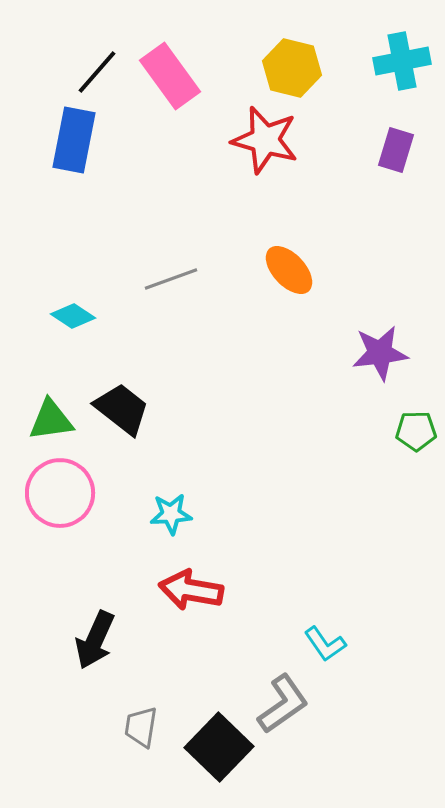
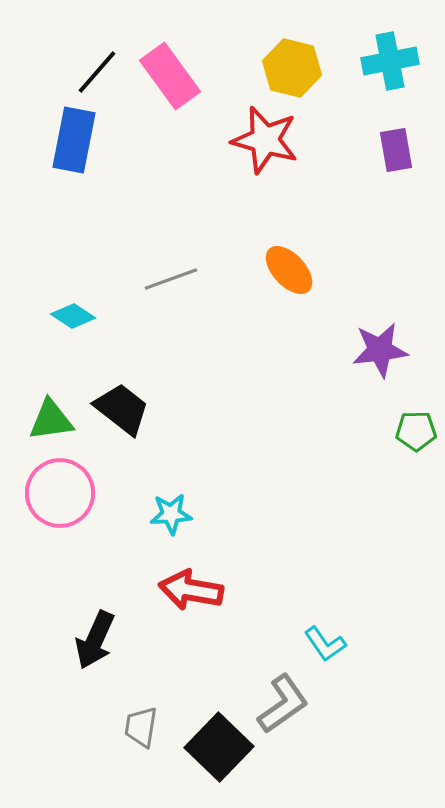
cyan cross: moved 12 px left
purple rectangle: rotated 27 degrees counterclockwise
purple star: moved 3 px up
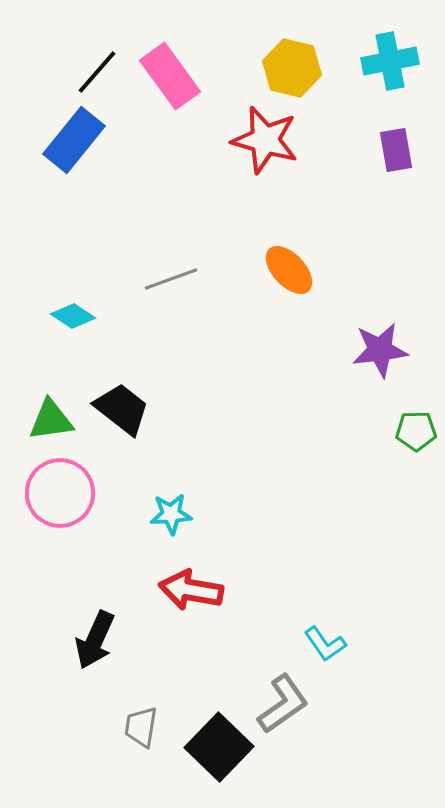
blue rectangle: rotated 28 degrees clockwise
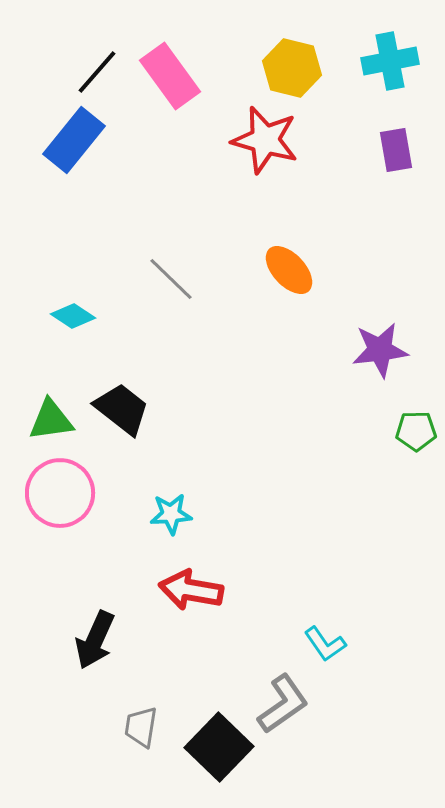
gray line: rotated 64 degrees clockwise
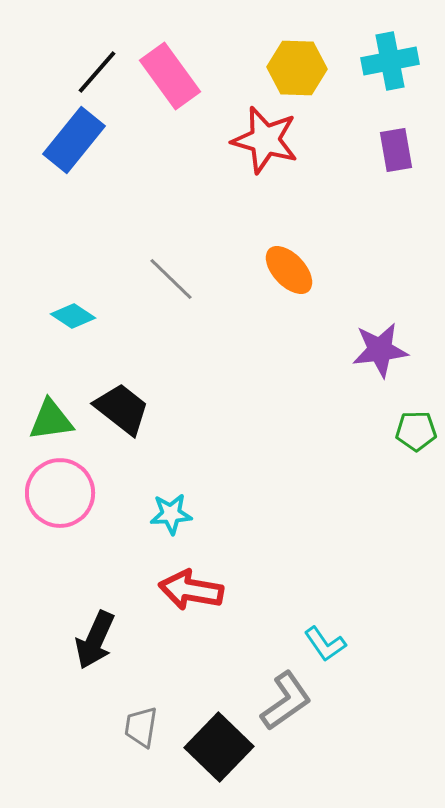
yellow hexagon: moved 5 px right; rotated 12 degrees counterclockwise
gray L-shape: moved 3 px right, 3 px up
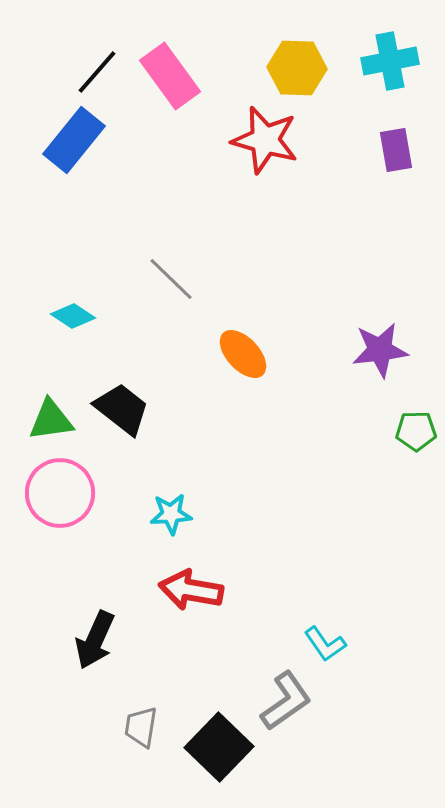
orange ellipse: moved 46 px left, 84 px down
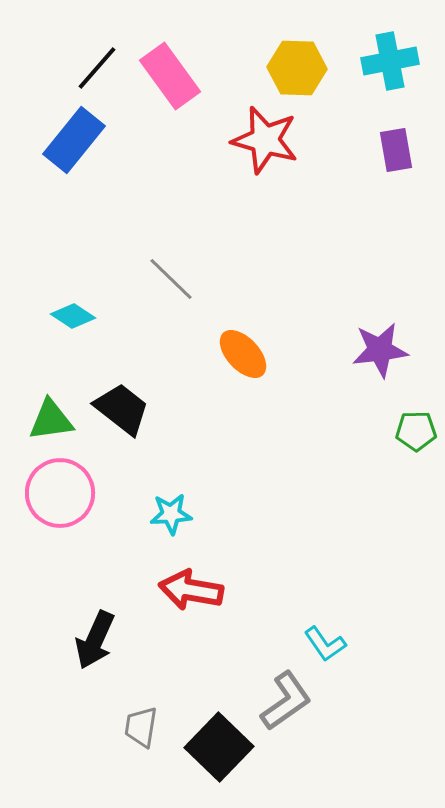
black line: moved 4 px up
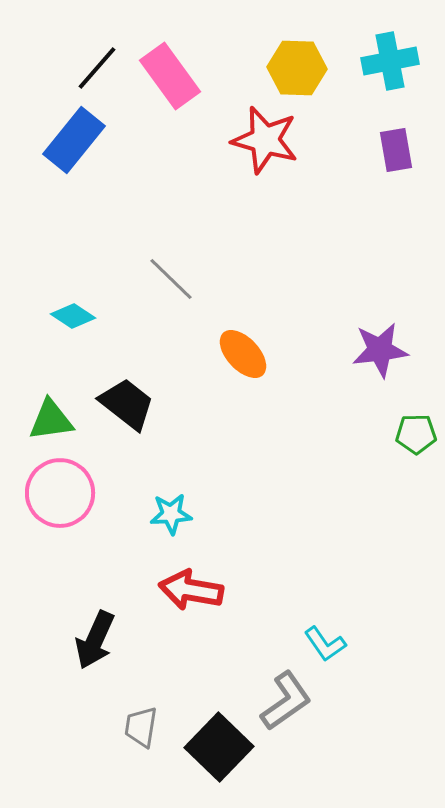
black trapezoid: moved 5 px right, 5 px up
green pentagon: moved 3 px down
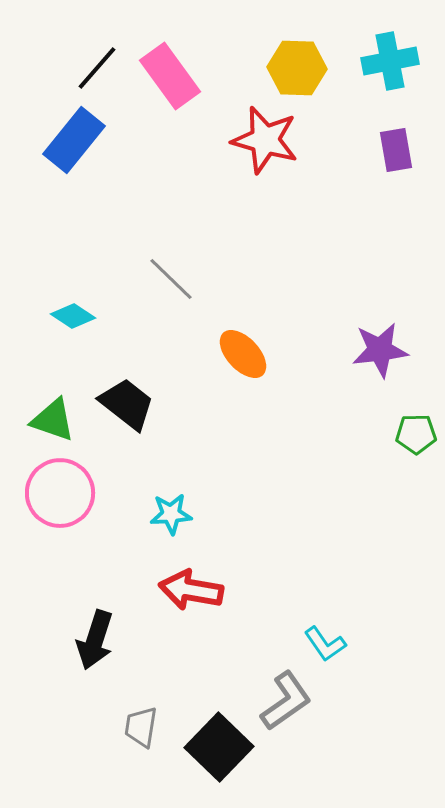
green triangle: moved 2 px right; rotated 27 degrees clockwise
black arrow: rotated 6 degrees counterclockwise
